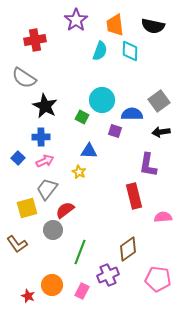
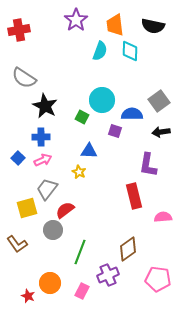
red cross: moved 16 px left, 10 px up
pink arrow: moved 2 px left, 1 px up
orange circle: moved 2 px left, 2 px up
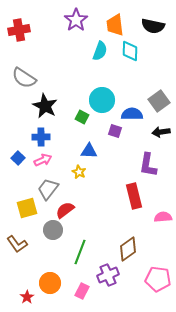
gray trapezoid: moved 1 px right
red star: moved 1 px left, 1 px down; rotated 16 degrees clockwise
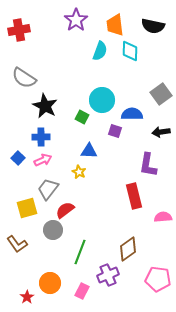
gray square: moved 2 px right, 7 px up
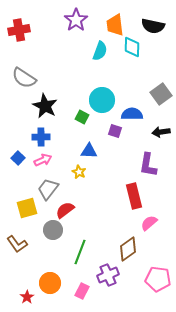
cyan diamond: moved 2 px right, 4 px up
pink semicircle: moved 14 px left, 6 px down; rotated 36 degrees counterclockwise
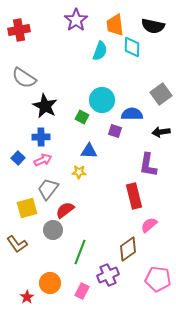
yellow star: rotated 24 degrees counterclockwise
pink semicircle: moved 2 px down
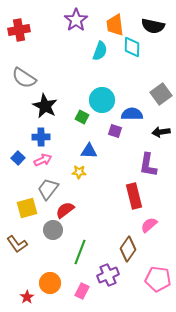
brown diamond: rotated 20 degrees counterclockwise
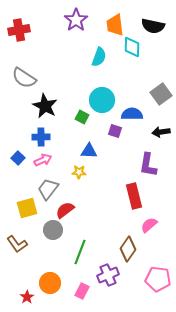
cyan semicircle: moved 1 px left, 6 px down
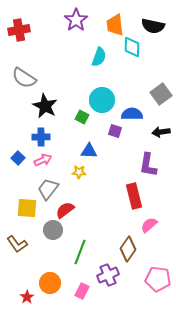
yellow square: rotated 20 degrees clockwise
